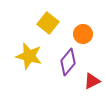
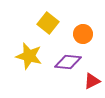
purple diamond: rotated 56 degrees clockwise
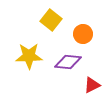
yellow square: moved 3 px right, 3 px up
yellow star: rotated 16 degrees counterclockwise
red triangle: moved 4 px down
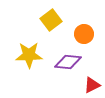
yellow square: rotated 15 degrees clockwise
orange circle: moved 1 px right
yellow star: moved 1 px up
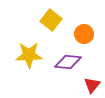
yellow square: rotated 15 degrees counterclockwise
red triangle: rotated 24 degrees counterclockwise
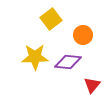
yellow square: moved 1 px up; rotated 15 degrees clockwise
orange circle: moved 1 px left, 1 px down
yellow star: moved 6 px right, 2 px down
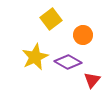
yellow star: rotated 24 degrees counterclockwise
purple diamond: rotated 24 degrees clockwise
red triangle: moved 5 px up
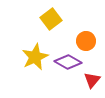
orange circle: moved 3 px right, 6 px down
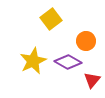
yellow star: moved 2 px left, 4 px down
